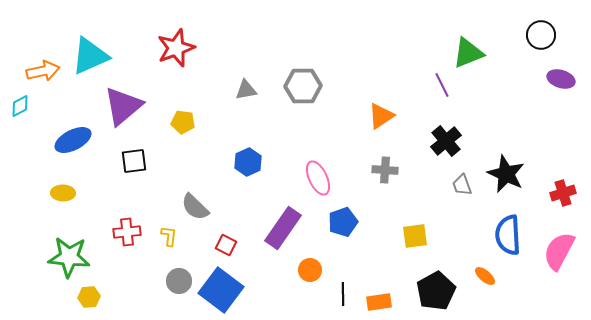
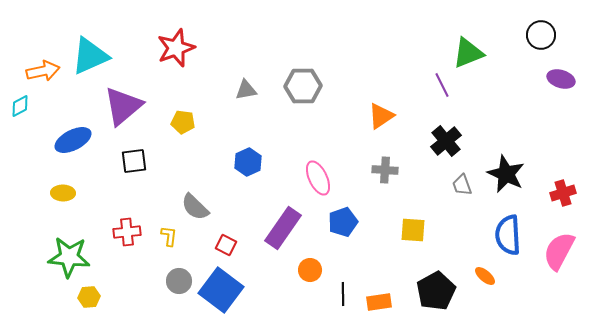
yellow square at (415, 236): moved 2 px left, 6 px up; rotated 12 degrees clockwise
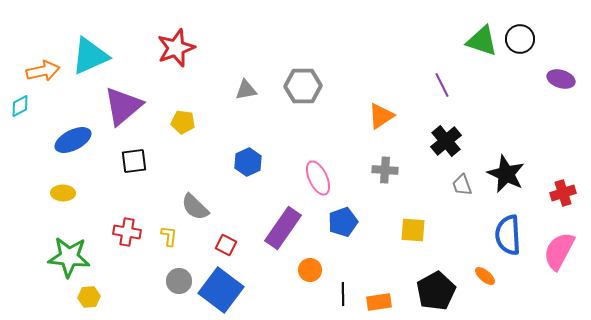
black circle at (541, 35): moved 21 px left, 4 px down
green triangle at (468, 53): moved 14 px right, 12 px up; rotated 40 degrees clockwise
red cross at (127, 232): rotated 16 degrees clockwise
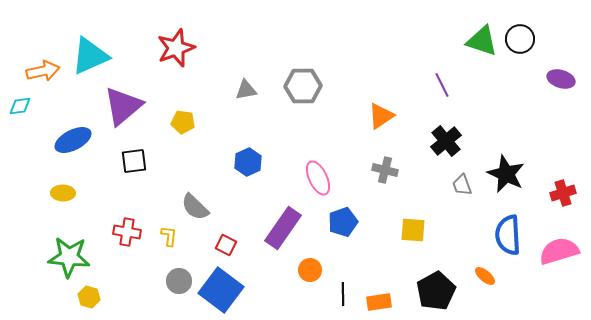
cyan diamond at (20, 106): rotated 20 degrees clockwise
gray cross at (385, 170): rotated 10 degrees clockwise
pink semicircle at (559, 251): rotated 45 degrees clockwise
yellow hexagon at (89, 297): rotated 20 degrees clockwise
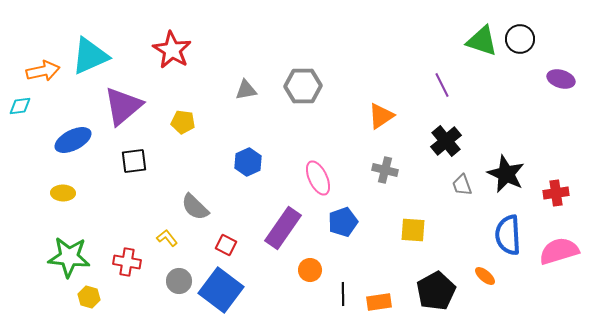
red star at (176, 48): moved 4 px left, 2 px down; rotated 21 degrees counterclockwise
red cross at (563, 193): moved 7 px left; rotated 10 degrees clockwise
red cross at (127, 232): moved 30 px down
yellow L-shape at (169, 236): moved 2 px left, 2 px down; rotated 45 degrees counterclockwise
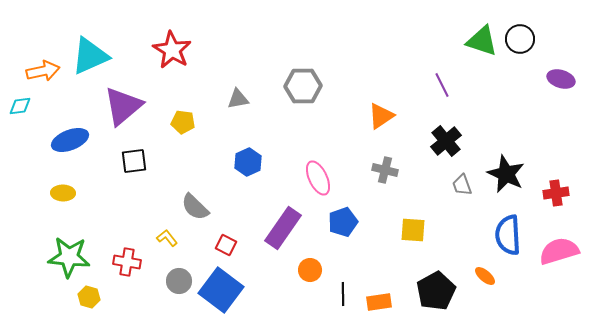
gray triangle at (246, 90): moved 8 px left, 9 px down
blue ellipse at (73, 140): moved 3 px left; rotated 6 degrees clockwise
